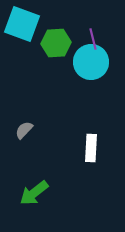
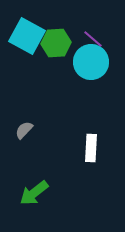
cyan square: moved 5 px right, 12 px down; rotated 9 degrees clockwise
purple line: rotated 35 degrees counterclockwise
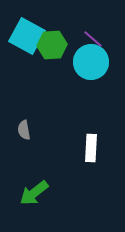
green hexagon: moved 4 px left, 2 px down
gray semicircle: rotated 54 degrees counterclockwise
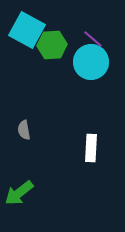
cyan square: moved 6 px up
green arrow: moved 15 px left
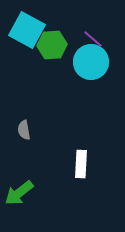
white rectangle: moved 10 px left, 16 px down
